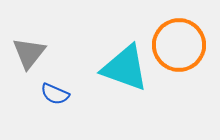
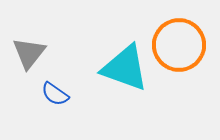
blue semicircle: rotated 12 degrees clockwise
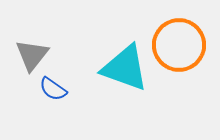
gray triangle: moved 3 px right, 2 px down
blue semicircle: moved 2 px left, 5 px up
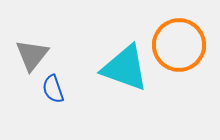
blue semicircle: rotated 36 degrees clockwise
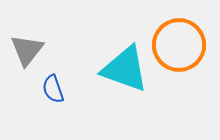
gray triangle: moved 5 px left, 5 px up
cyan triangle: moved 1 px down
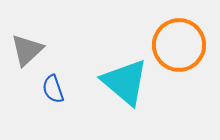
gray triangle: rotated 9 degrees clockwise
cyan triangle: moved 13 px down; rotated 20 degrees clockwise
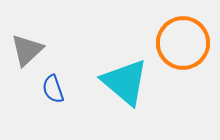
orange circle: moved 4 px right, 2 px up
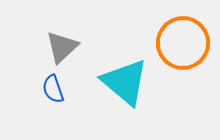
gray triangle: moved 35 px right, 3 px up
